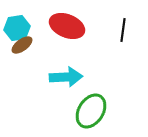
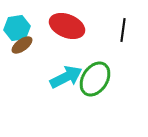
cyan arrow: rotated 24 degrees counterclockwise
green ellipse: moved 4 px right, 32 px up
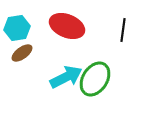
brown ellipse: moved 8 px down
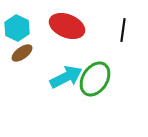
cyan hexagon: rotated 25 degrees counterclockwise
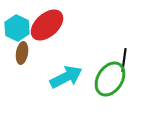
red ellipse: moved 20 px left, 1 px up; rotated 64 degrees counterclockwise
black line: moved 1 px right, 30 px down
brown ellipse: rotated 45 degrees counterclockwise
green ellipse: moved 15 px right
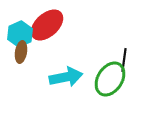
cyan hexagon: moved 3 px right, 6 px down; rotated 10 degrees clockwise
brown ellipse: moved 1 px left, 1 px up
cyan arrow: rotated 16 degrees clockwise
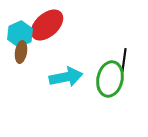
green ellipse: rotated 20 degrees counterclockwise
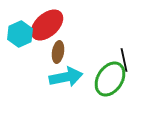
brown ellipse: moved 37 px right
black line: rotated 20 degrees counterclockwise
green ellipse: rotated 20 degrees clockwise
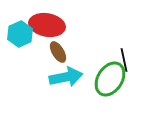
red ellipse: rotated 52 degrees clockwise
brown ellipse: rotated 40 degrees counterclockwise
